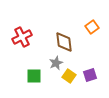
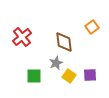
red cross: rotated 12 degrees counterclockwise
purple square: rotated 16 degrees clockwise
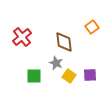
gray star: rotated 24 degrees counterclockwise
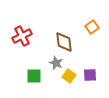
red cross: moved 1 px up; rotated 12 degrees clockwise
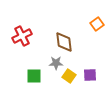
orange square: moved 5 px right, 3 px up
gray star: rotated 24 degrees counterclockwise
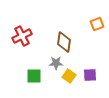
orange square: rotated 16 degrees clockwise
brown diamond: rotated 15 degrees clockwise
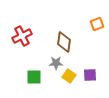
green square: moved 1 px down
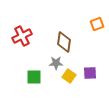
purple square: moved 2 px up
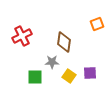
gray star: moved 4 px left, 1 px up
green square: moved 1 px right
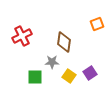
purple square: rotated 32 degrees counterclockwise
